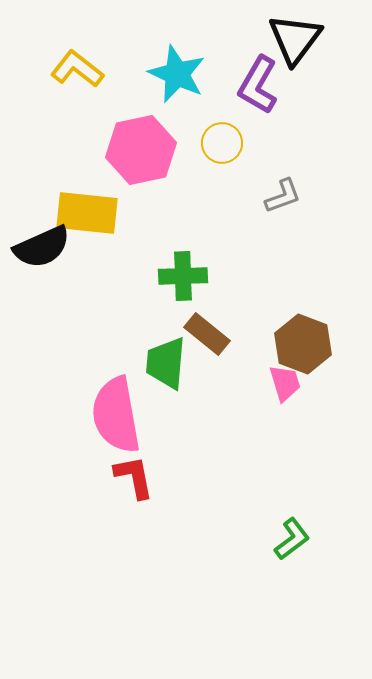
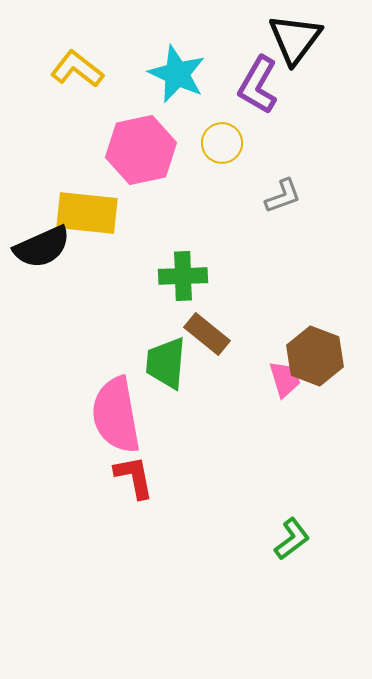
brown hexagon: moved 12 px right, 12 px down
pink trapezoid: moved 4 px up
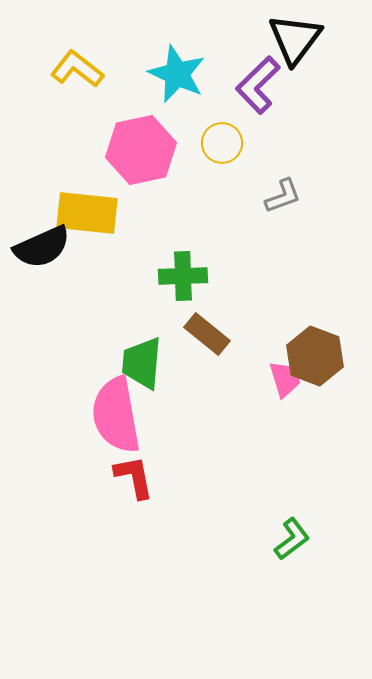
purple L-shape: rotated 16 degrees clockwise
green trapezoid: moved 24 px left
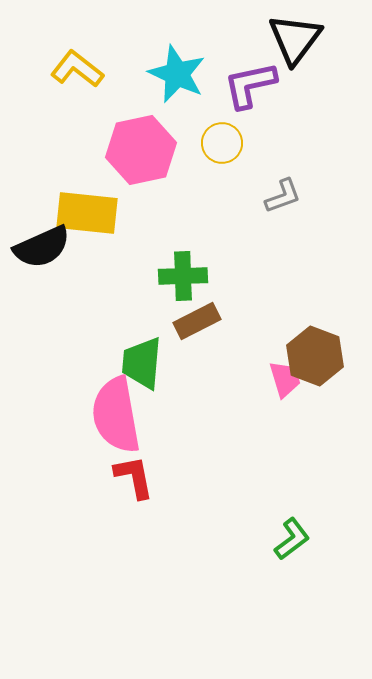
purple L-shape: moved 8 px left; rotated 32 degrees clockwise
brown rectangle: moved 10 px left, 13 px up; rotated 66 degrees counterclockwise
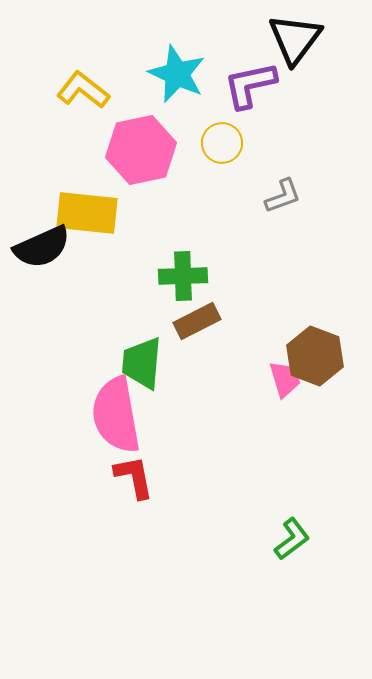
yellow L-shape: moved 6 px right, 21 px down
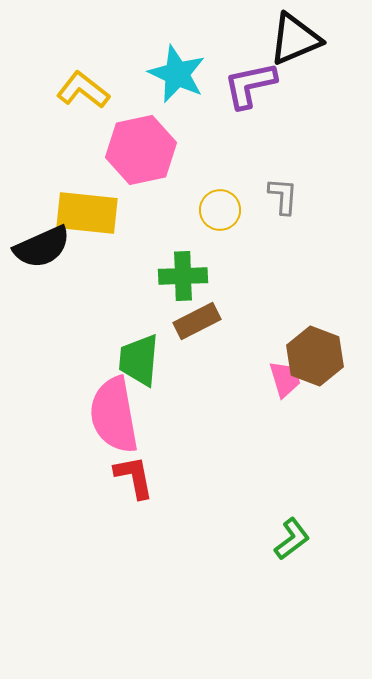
black triangle: rotated 30 degrees clockwise
yellow circle: moved 2 px left, 67 px down
gray L-shape: rotated 66 degrees counterclockwise
green trapezoid: moved 3 px left, 3 px up
pink semicircle: moved 2 px left
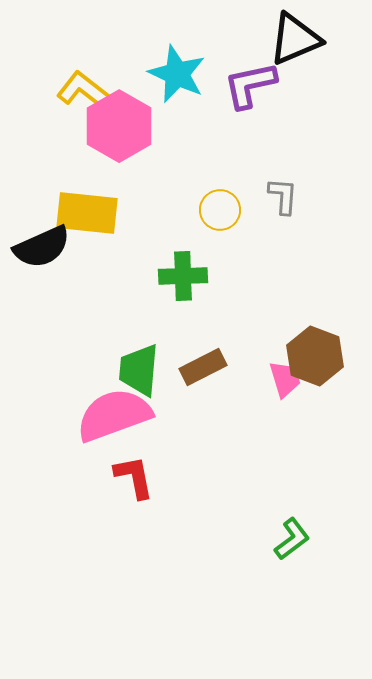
pink hexagon: moved 22 px left, 24 px up; rotated 18 degrees counterclockwise
brown rectangle: moved 6 px right, 46 px down
green trapezoid: moved 10 px down
pink semicircle: rotated 80 degrees clockwise
